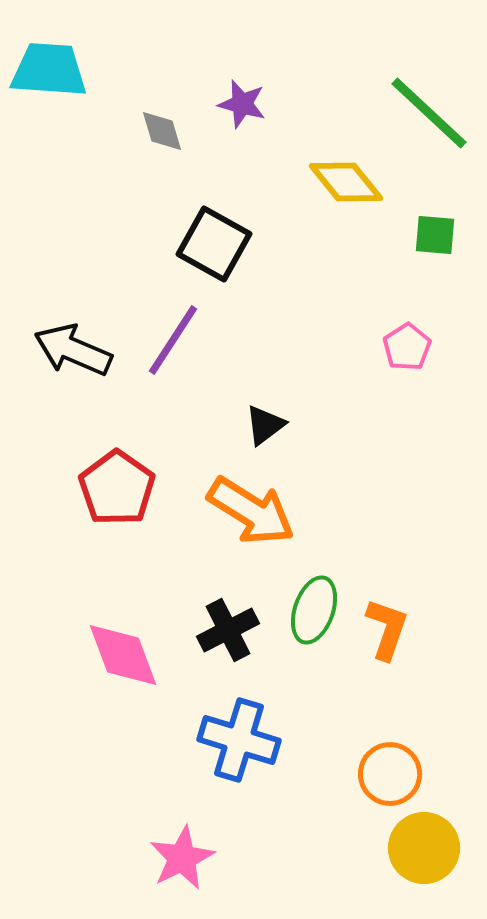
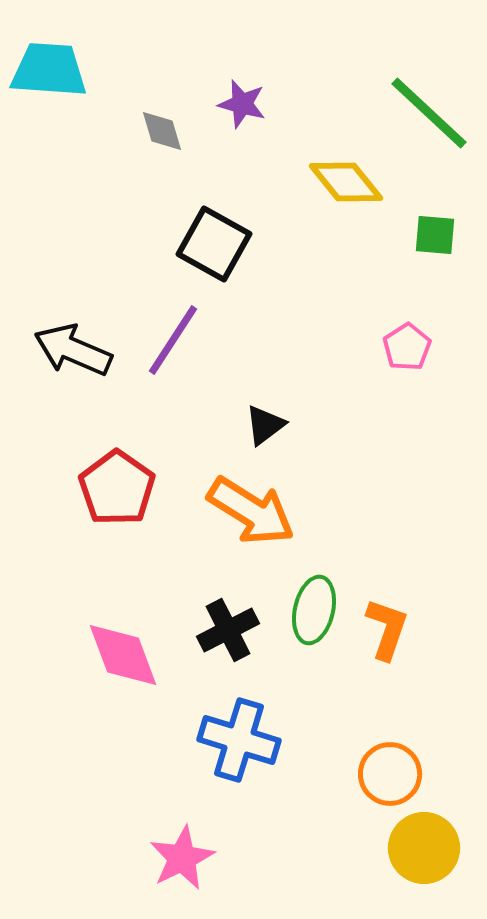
green ellipse: rotated 6 degrees counterclockwise
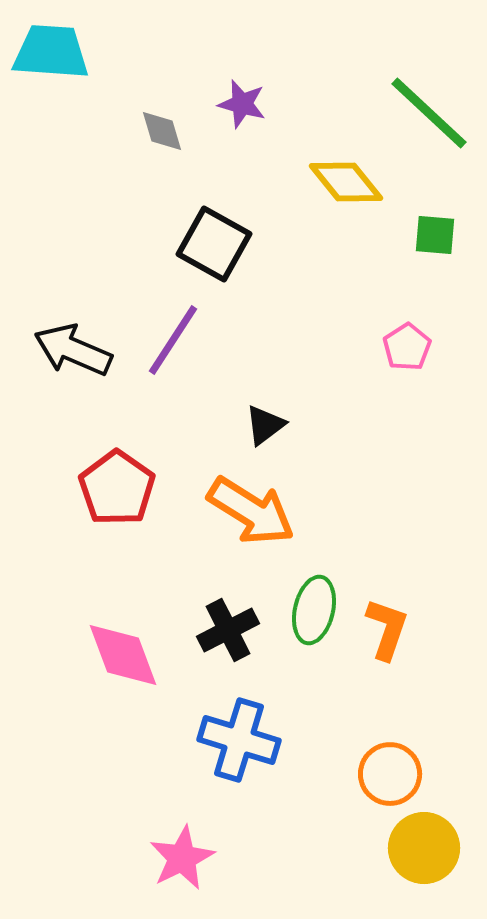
cyan trapezoid: moved 2 px right, 18 px up
